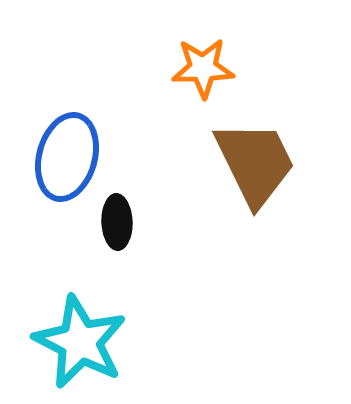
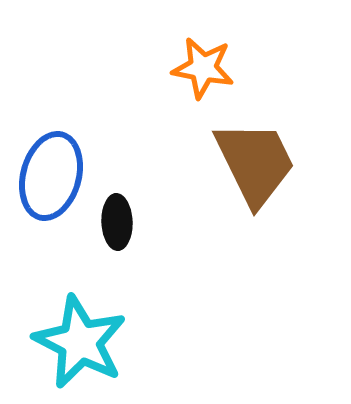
orange star: rotated 12 degrees clockwise
blue ellipse: moved 16 px left, 19 px down
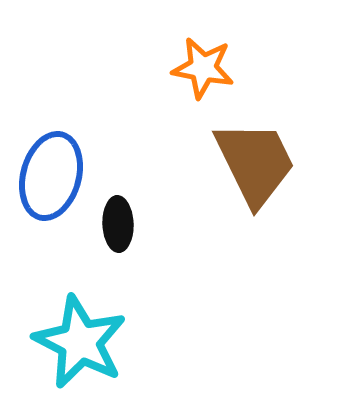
black ellipse: moved 1 px right, 2 px down
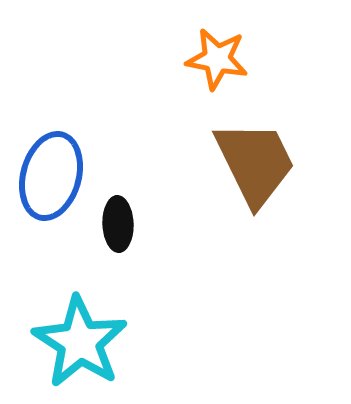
orange star: moved 14 px right, 9 px up
cyan star: rotated 6 degrees clockwise
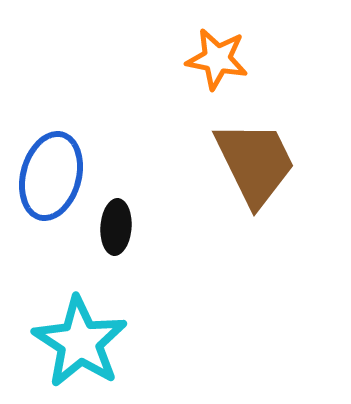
black ellipse: moved 2 px left, 3 px down; rotated 6 degrees clockwise
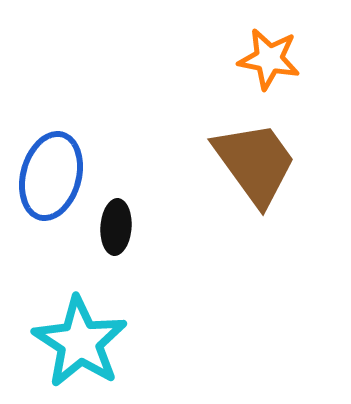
orange star: moved 52 px right
brown trapezoid: rotated 10 degrees counterclockwise
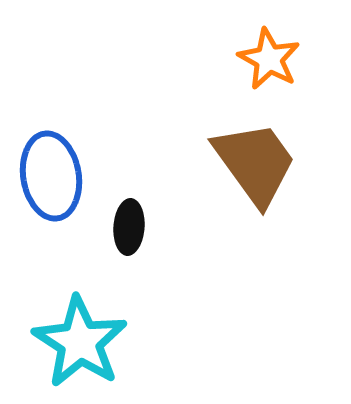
orange star: rotated 18 degrees clockwise
blue ellipse: rotated 24 degrees counterclockwise
black ellipse: moved 13 px right
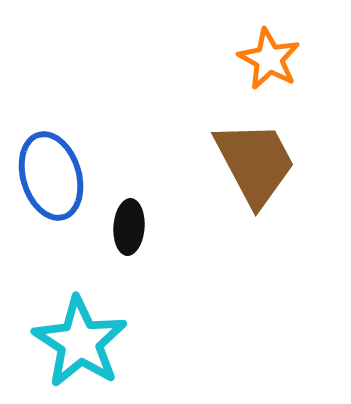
brown trapezoid: rotated 8 degrees clockwise
blue ellipse: rotated 8 degrees counterclockwise
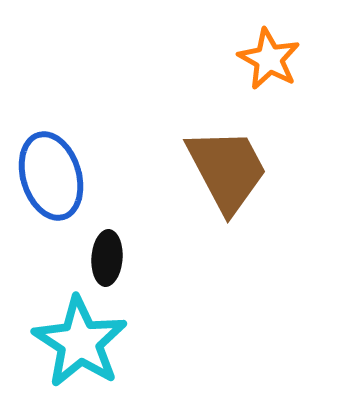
brown trapezoid: moved 28 px left, 7 px down
black ellipse: moved 22 px left, 31 px down
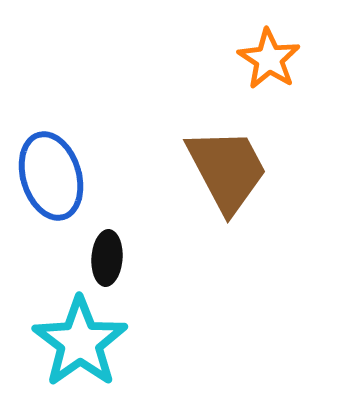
orange star: rotated 4 degrees clockwise
cyan star: rotated 4 degrees clockwise
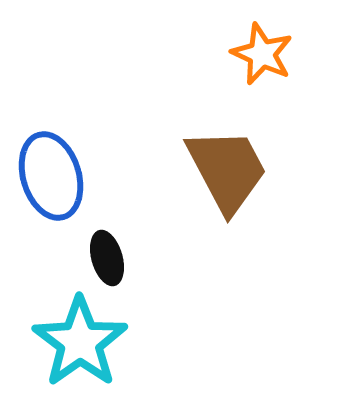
orange star: moved 7 px left, 5 px up; rotated 8 degrees counterclockwise
black ellipse: rotated 20 degrees counterclockwise
